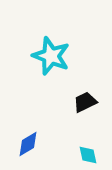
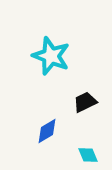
blue diamond: moved 19 px right, 13 px up
cyan diamond: rotated 10 degrees counterclockwise
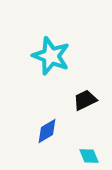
black trapezoid: moved 2 px up
cyan diamond: moved 1 px right, 1 px down
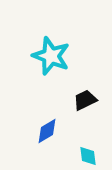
cyan diamond: moved 1 px left; rotated 15 degrees clockwise
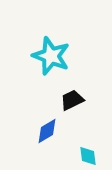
black trapezoid: moved 13 px left
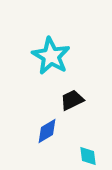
cyan star: rotated 9 degrees clockwise
